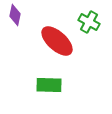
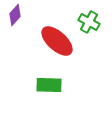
purple diamond: rotated 30 degrees clockwise
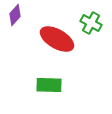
green cross: moved 2 px right, 1 px down
red ellipse: moved 2 px up; rotated 12 degrees counterclockwise
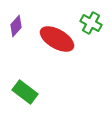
purple diamond: moved 1 px right, 11 px down
green rectangle: moved 24 px left, 7 px down; rotated 35 degrees clockwise
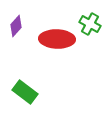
green cross: moved 1 px left, 1 px down
red ellipse: rotated 28 degrees counterclockwise
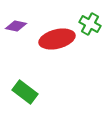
purple diamond: rotated 60 degrees clockwise
red ellipse: rotated 16 degrees counterclockwise
